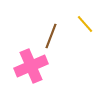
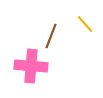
pink cross: rotated 28 degrees clockwise
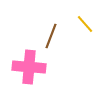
pink cross: moved 2 px left, 1 px down
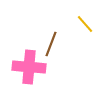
brown line: moved 8 px down
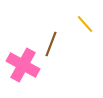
pink cross: moved 6 px left, 2 px up; rotated 24 degrees clockwise
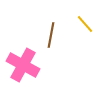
brown line: moved 9 px up; rotated 10 degrees counterclockwise
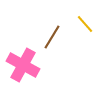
brown line: moved 1 px right, 2 px down; rotated 20 degrees clockwise
